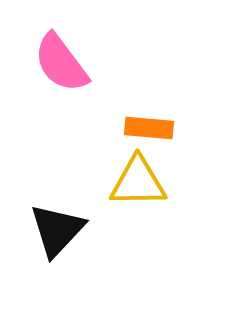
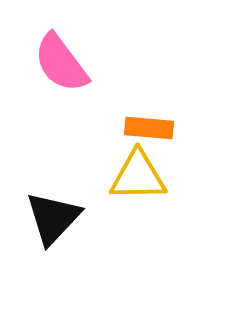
yellow triangle: moved 6 px up
black triangle: moved 4 px left, 12 px up
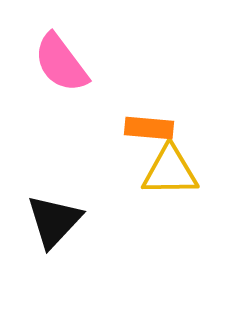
yellow triangle: moved 32 px right, 5 px up
black triangle: moved 1 px right, 3 px down
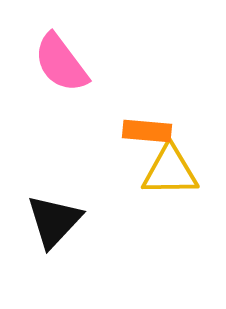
orange rectangle: moved 2 px left, 3 px down
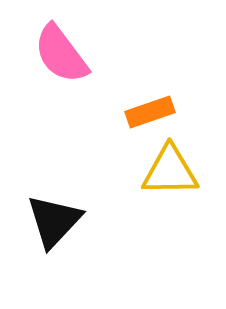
pink semicircle: moved 9 px up
orange rectangle: moved 3 px right, 19 px up; rotated 24 degrees counterclockwise
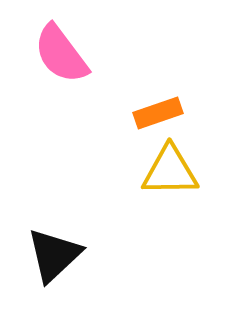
orange rectangle: moved 8 px right, 1 px down
black triangle: moved 34 px down; rotated 4 degrees clockwise
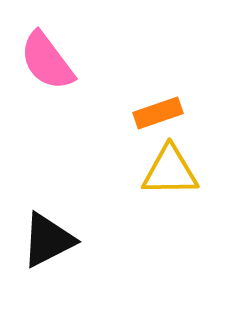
pink semicircle: moved 14 px left, 7 px down
black triangle: moved 6 px left, 15 px up; rotated 16 degrees clockwise
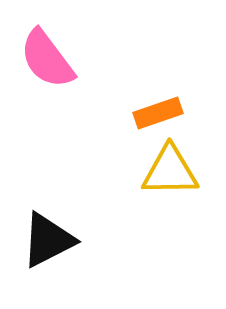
pink semicircle: moved 2 px up
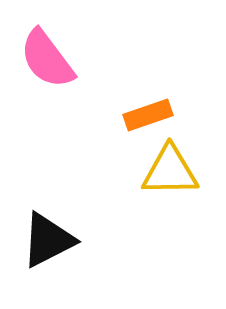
orange rectangle: moved 10 px left, 2 px down
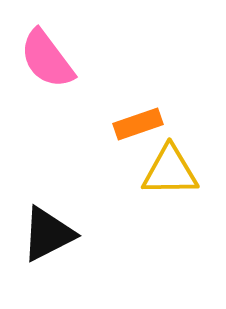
orange rectangle: moved 10 px left, 9 px down
black triangle: moved 6 px up
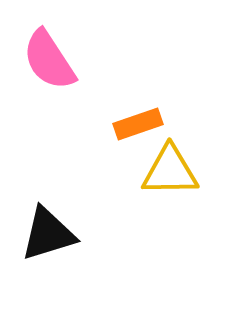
pink semicircle: moved 2 px right, 1 px down; rotated 4 degrees clockwise
black triangle: rotated 10 degrees clockwise
